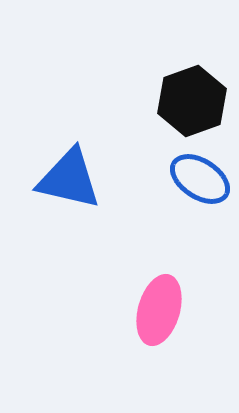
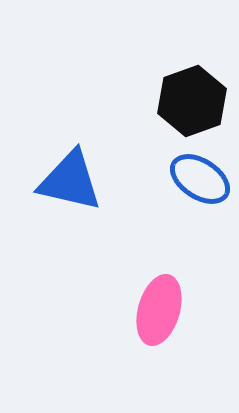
blue triangle: moved 1 px right, 2 px down
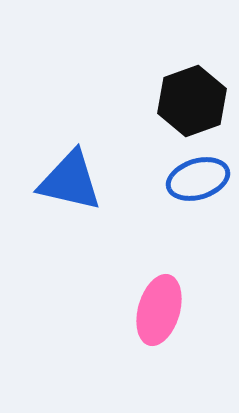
blue ellipse: moved 2 px left; rotated 50 degrees counterclockwise
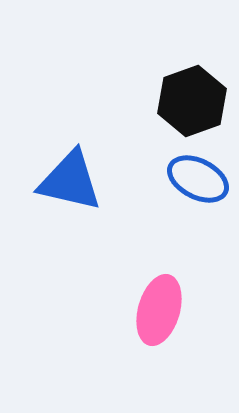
blue ellipse: rotated 44 degrees clockwise
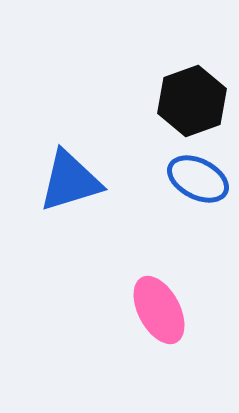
blue triangle: rotated 30 degrees counterclockwise
pink ellipse: rotated 44 degrees counterclockwise
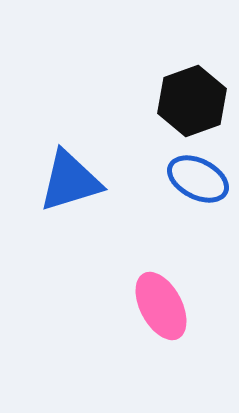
pink ellipse: moved 2 px right, 4 px up
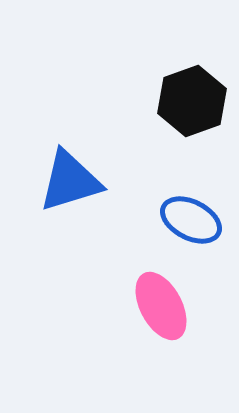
blue ellipse: moved 7 px left, 41 px down
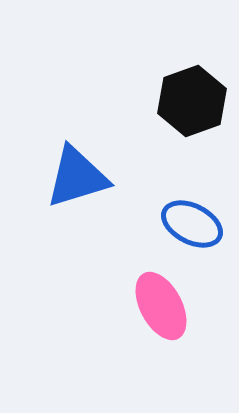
blue triangle: moved 7 px right, 4 px up
blue ellipse: moved 1 px right, 4 px down
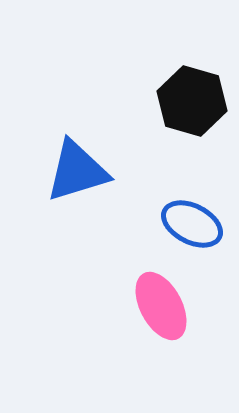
black hexagon: rotated 24 degrees counterclockwise
blue triangle: moved 6 px up
